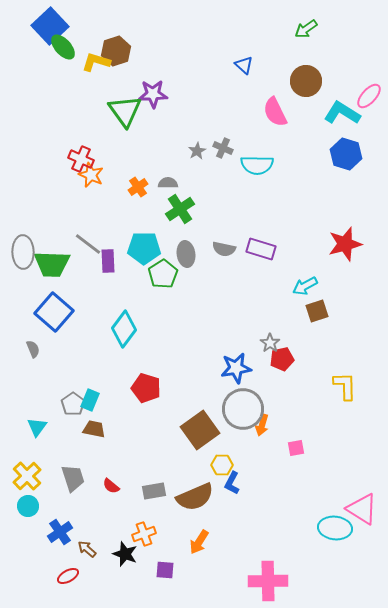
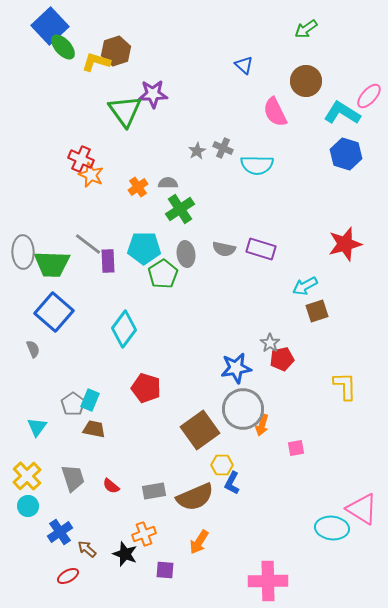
cyan ellipse at (335, 528): moved 3 px left
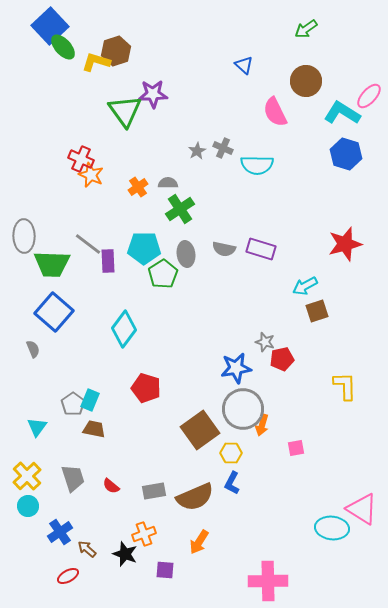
gray ellipse at (23, 252): moved 1 px right, 16 px up
gray star at (270, 343): moved 5 px left, 1 px up; rotated 18 degrees counterclockwise
yellow hexagon at (222, 465): moved 9 px right, 12 px up
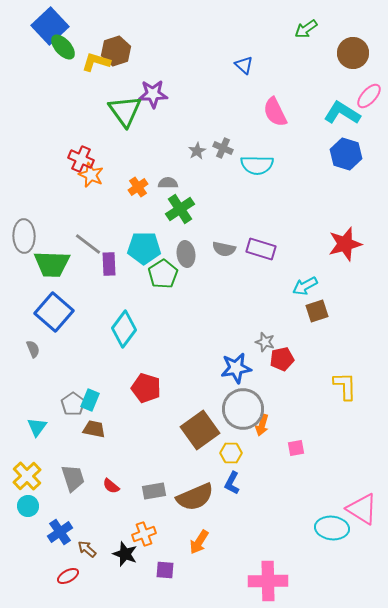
brown circle at (306, 81): moved 47 px right, 28 px up
purple rectangle at (108, 261): moved 1 px right, 3 px down
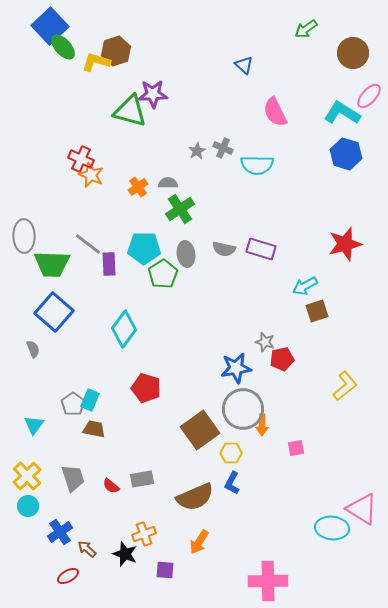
green triangle at (125, 111): moved 5 px right; rotated 39 degrees counterclockwise
yellow L-shape at (345, 386): rotated 52 degrees clockwise
orange arrow at (262, 425): rotated 15 degrees counterclockwise
cyan triangle at (37, 427): moved 3 px left, 2 px up
gray rectangle at (154, 491): moved 12 px left, 12 px up
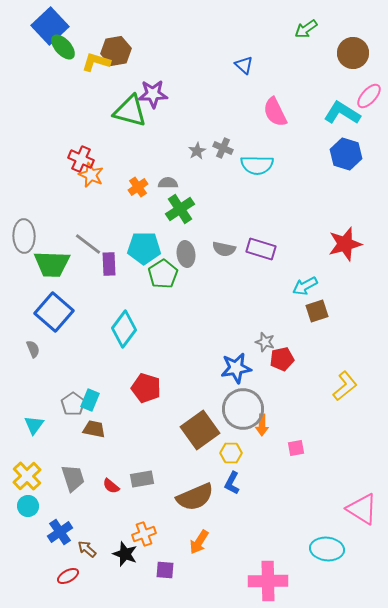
brown hexagon at (116, 51): rotated 8 degrees clockwise
cyan ellipse at (332, 528): moved 5 px left, 21 px down
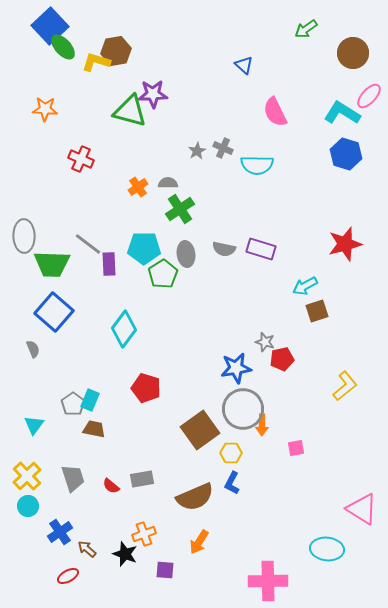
orange star at (91, 175): moved 46 px left, 66 px up; rotated 20 degrees counterclockwise
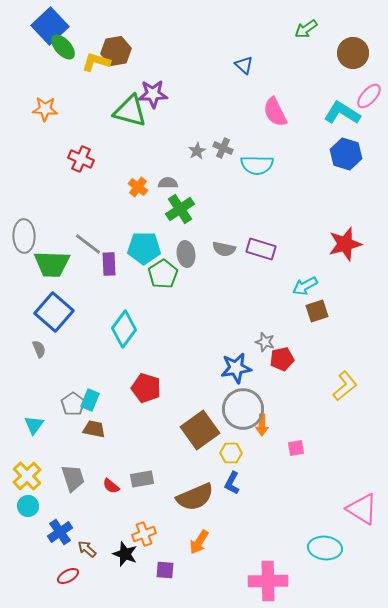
orange cross at (138, 187): rotated 18 degrees counterclockwise
gray semicircle at (33, 349): moved 6 px right
cyan ellipse at (327, 549): moved 2 px left, 1 px up
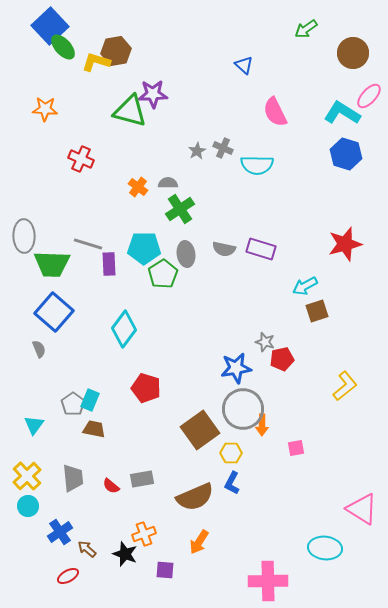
gray line at (88, 244): rotated 20 degrees counterclockwise
gray trapezoid at (73, 478): rotated 12 degrees clockwise
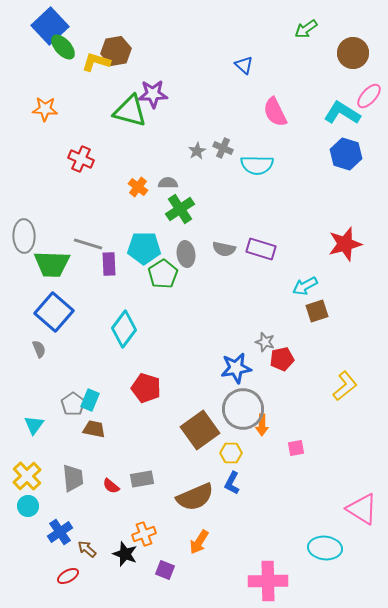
purple square at (165, 570): rotated 18 degrees clockwise
